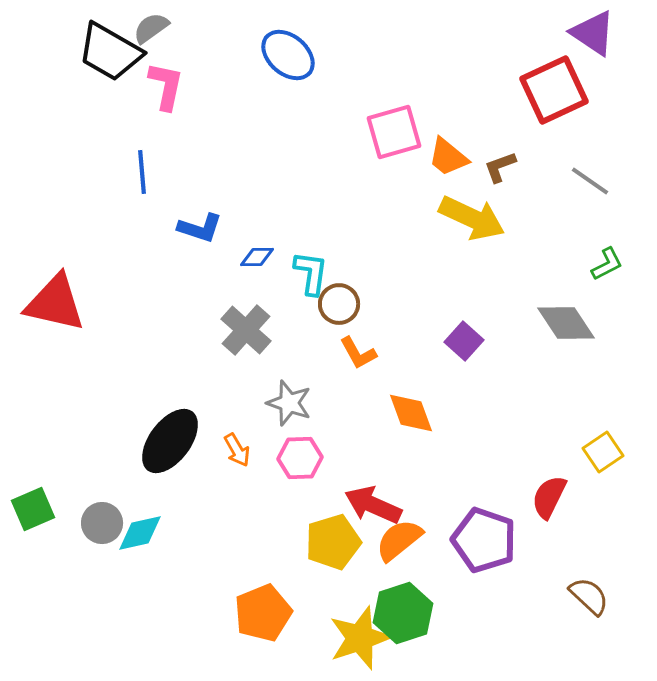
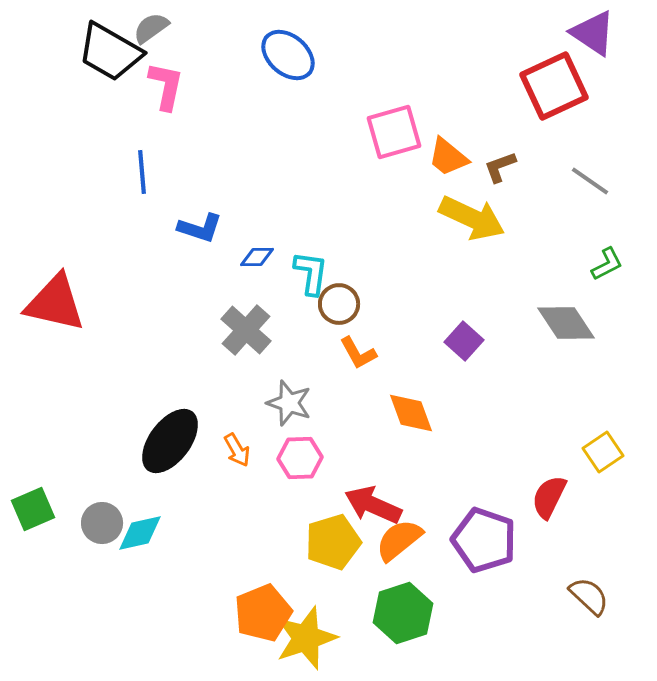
red square: moved 4 px up
yellow star: moved 54 px left
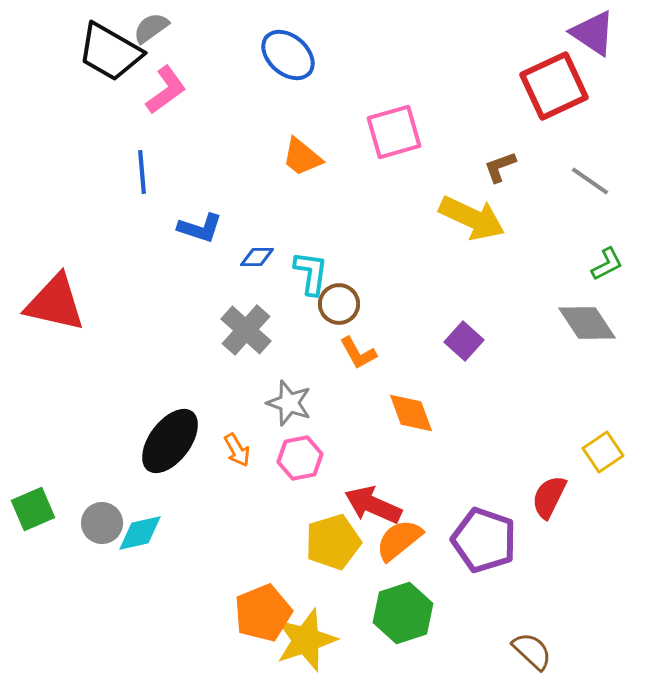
pink L-shape: moved 4 px down; rotated 42 degrees clockwise
orange trapezoid: moved 146 px left
gray diamond: moved 21 px right
pink hexagon: rotated 9 degrees counterclockwise
brown semicircle: moved 57 px left, 55 px down
yellow star: moved 2 px down
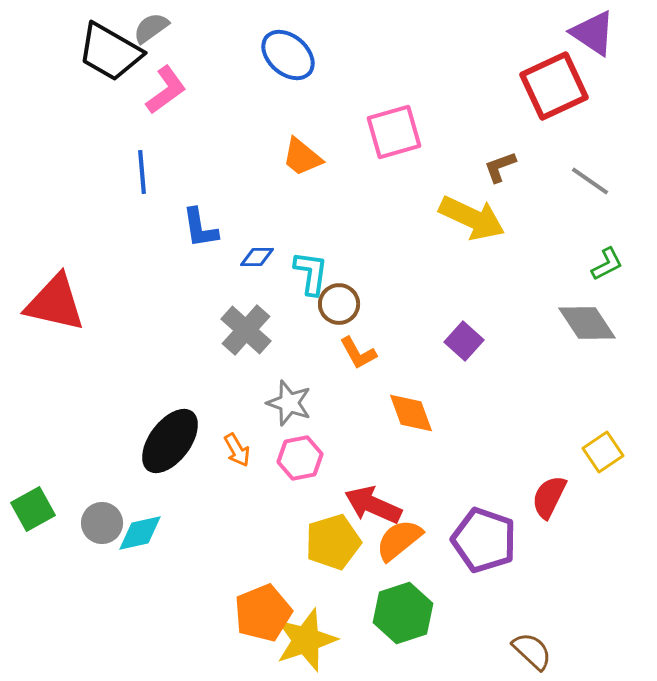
blue L-shape: rotated 63 degrees clockwise
green square: rotated 6 degrees counterclockwise
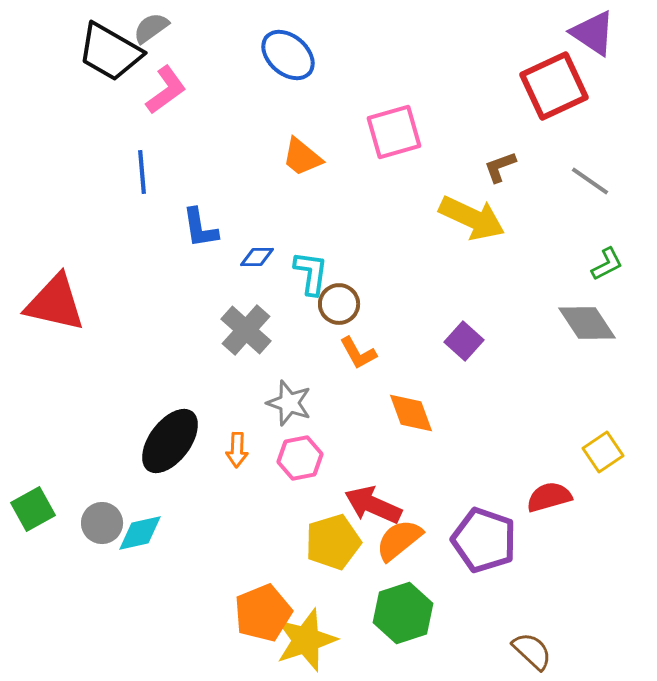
orange arrow: rotated 32 degrees clockwise
red semicircle: rotated 48 degrees clockwise
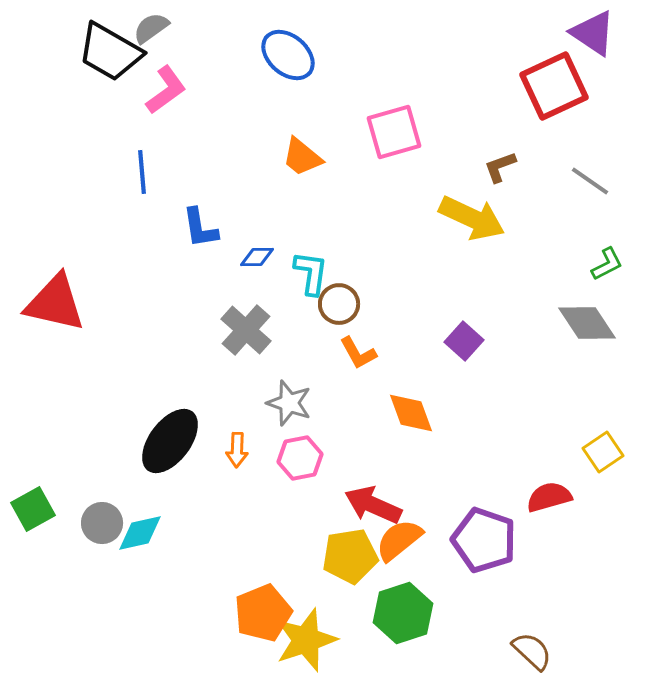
yellow pentagon: moved 17 px right, 14 px down; rotated 8 degrees clockwise
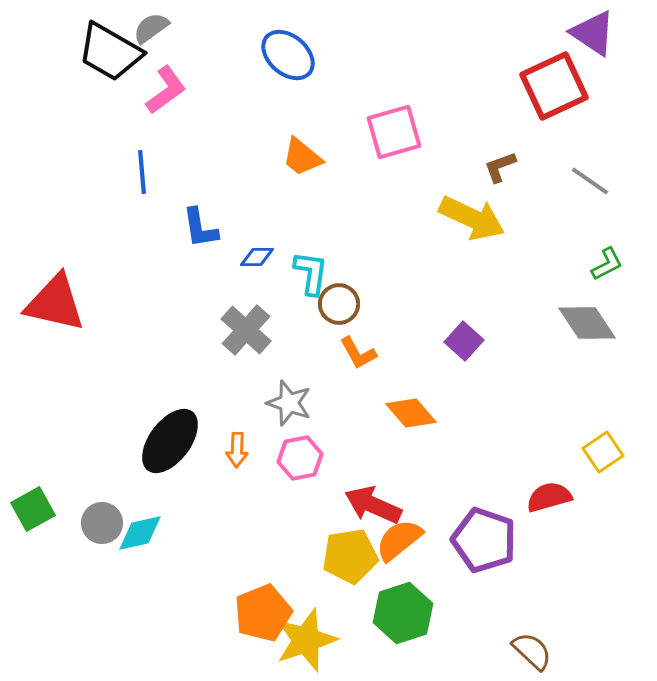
orange diamond: rotated 21 degrees counterclockwise
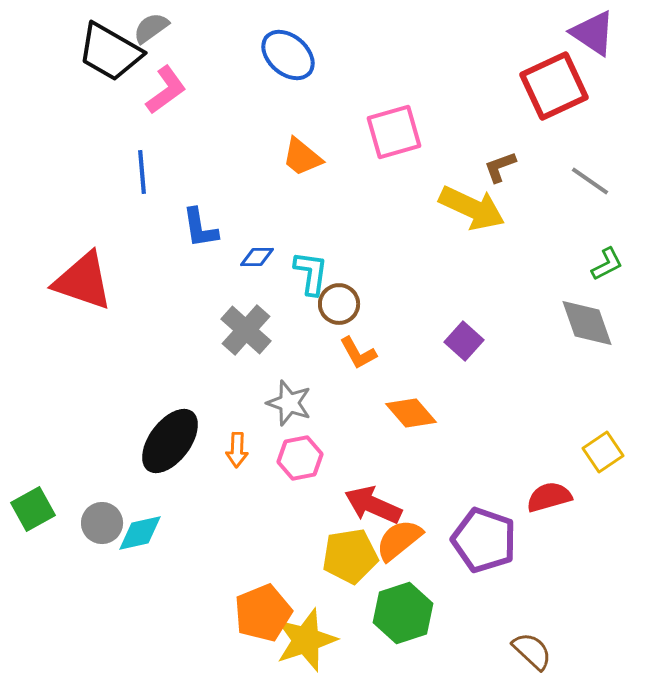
yellow arrow: moved 10 px up
red triangle: moved 28 px right, 22 px up; rotated 6 degrees clockwise
gray diamond: rotated 14 degrees clockwise
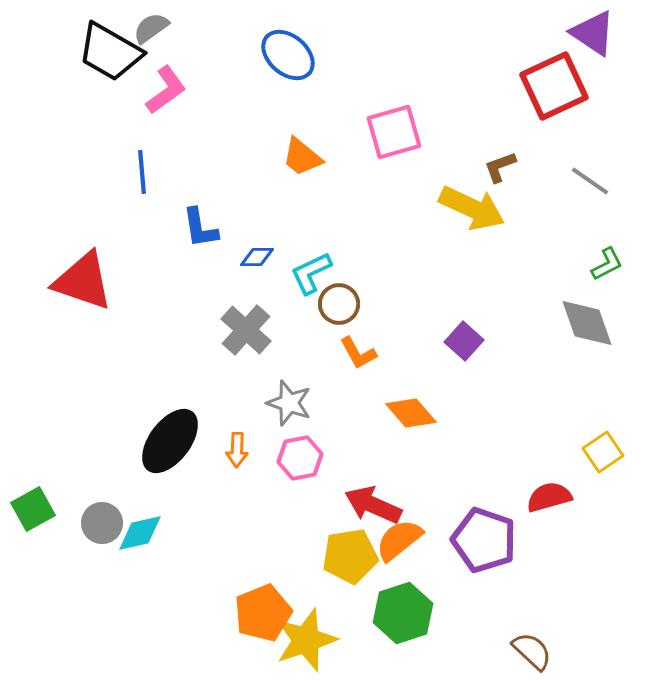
cyan L-shape: rotated 123 degrees counterclockwise
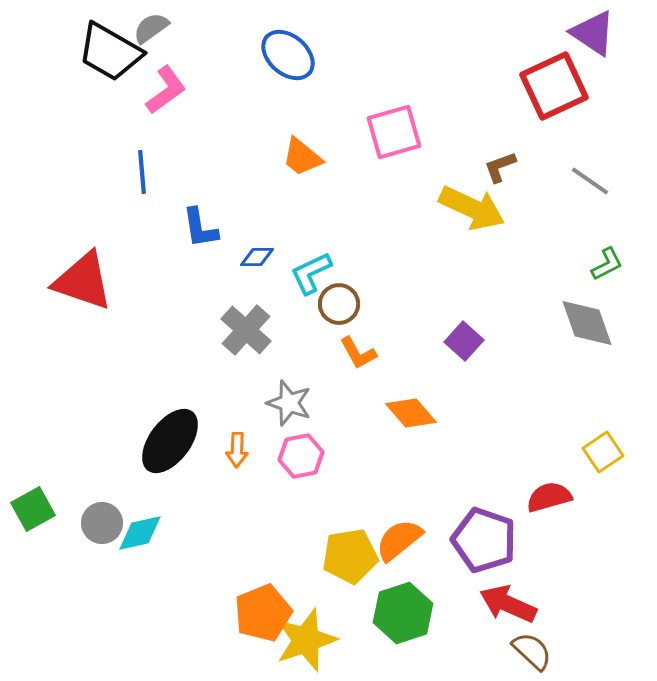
pink hexagon: moved 1 px right, 2 px up
red arrow: moved 135 px right, 99 px down
